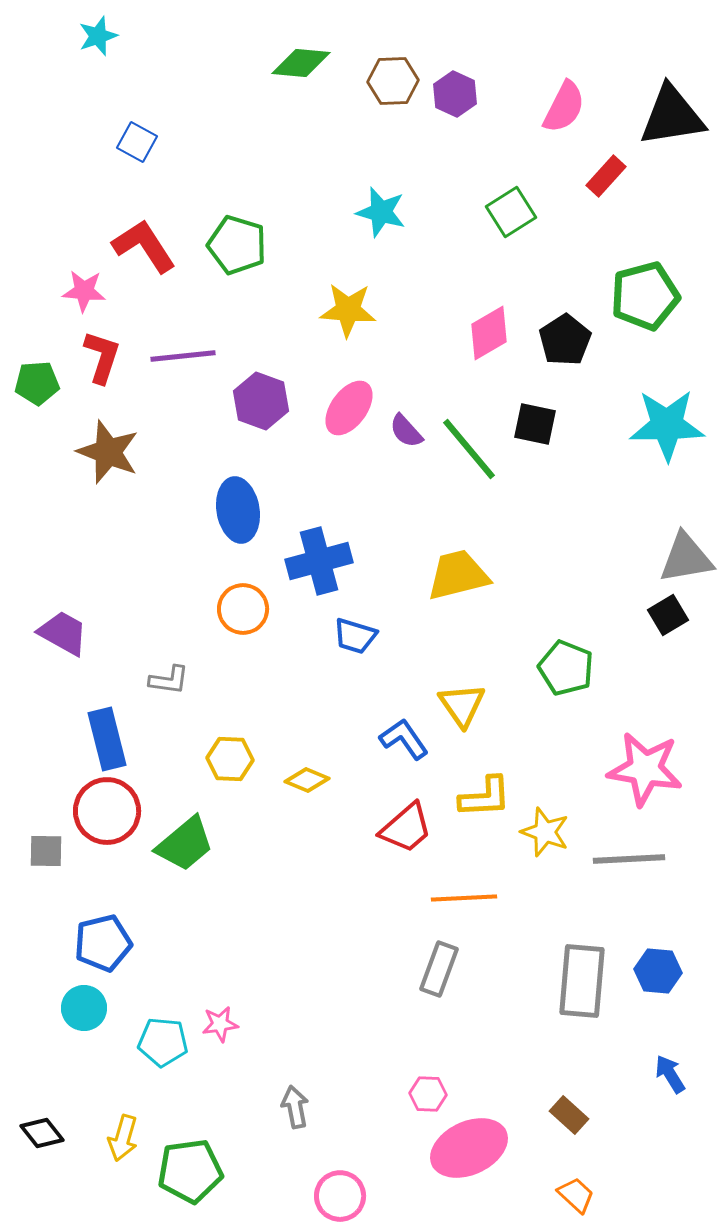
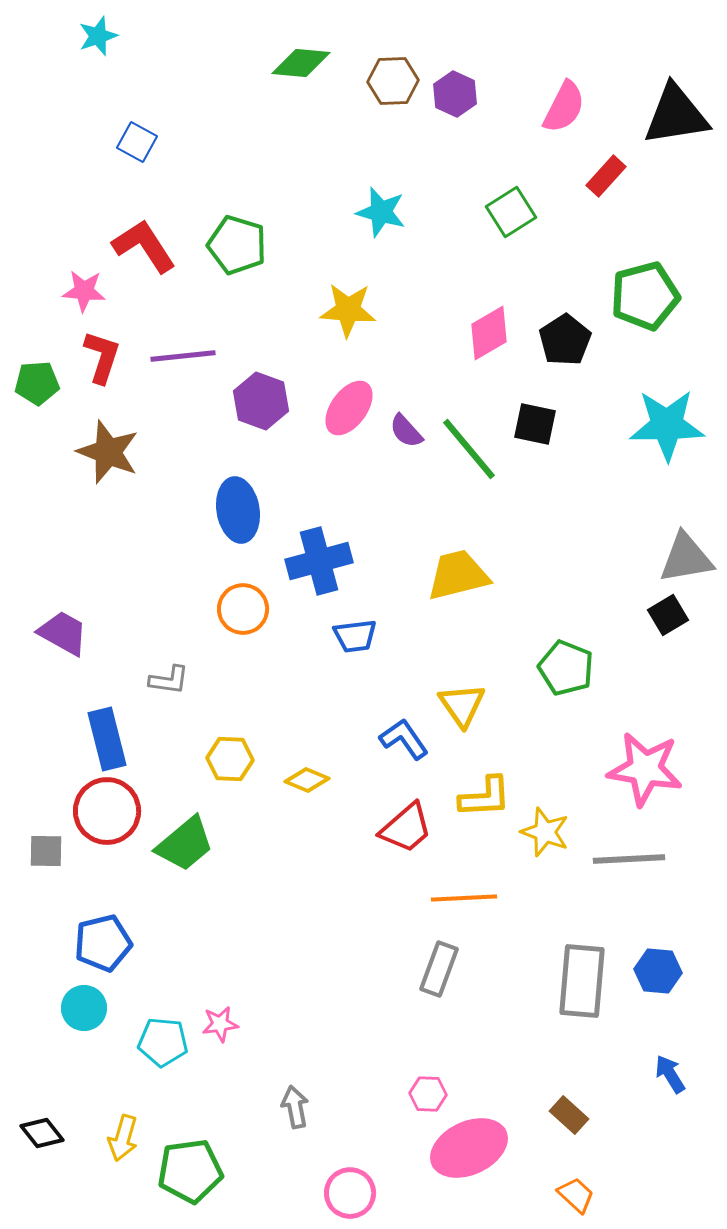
black triangle at (672, 116): moved 4 px right, 1 px up
blue trapezoid at (355, 636): rotated 24 degrees counterclockwise
pink circle at (340, 1196): moved 10 px right, 3 px up
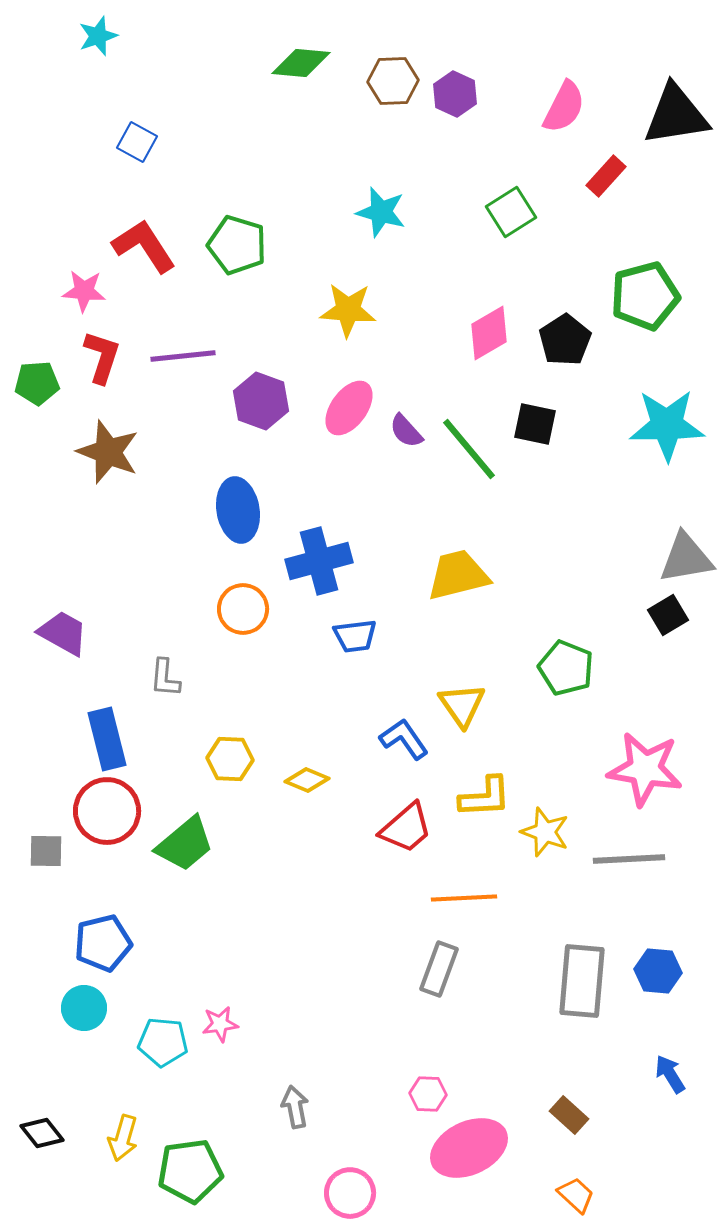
gray L-shape at (169, 680): moved 4 px left, 2 px up; rotated 87 degrees clockwise
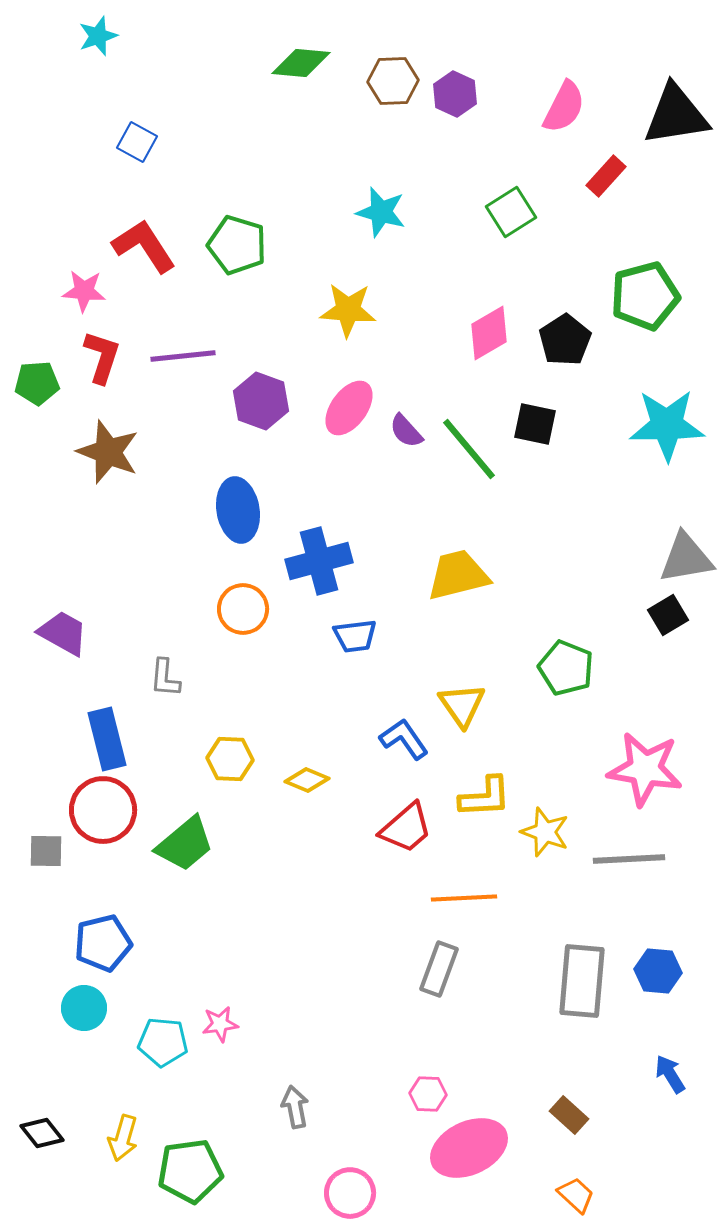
red circle at (107, 811): moved 4 px left, 1 px up
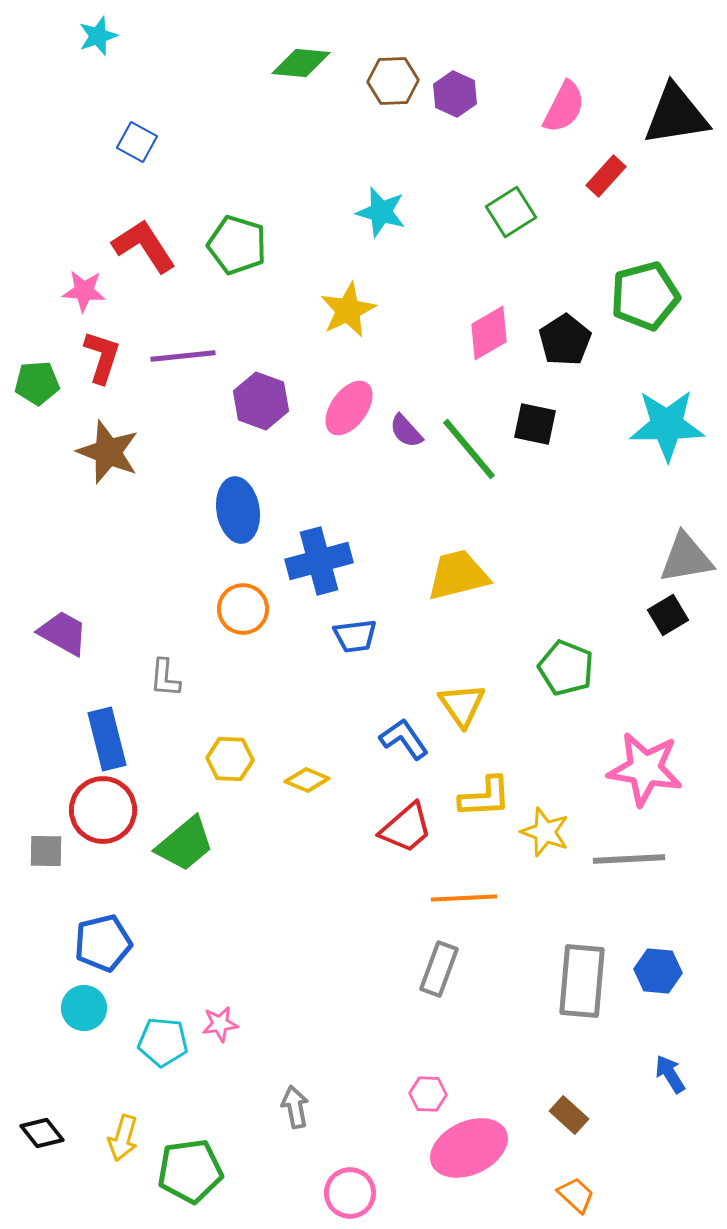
yellow star at (348, 310): rotated 30 degrees counterclockwise
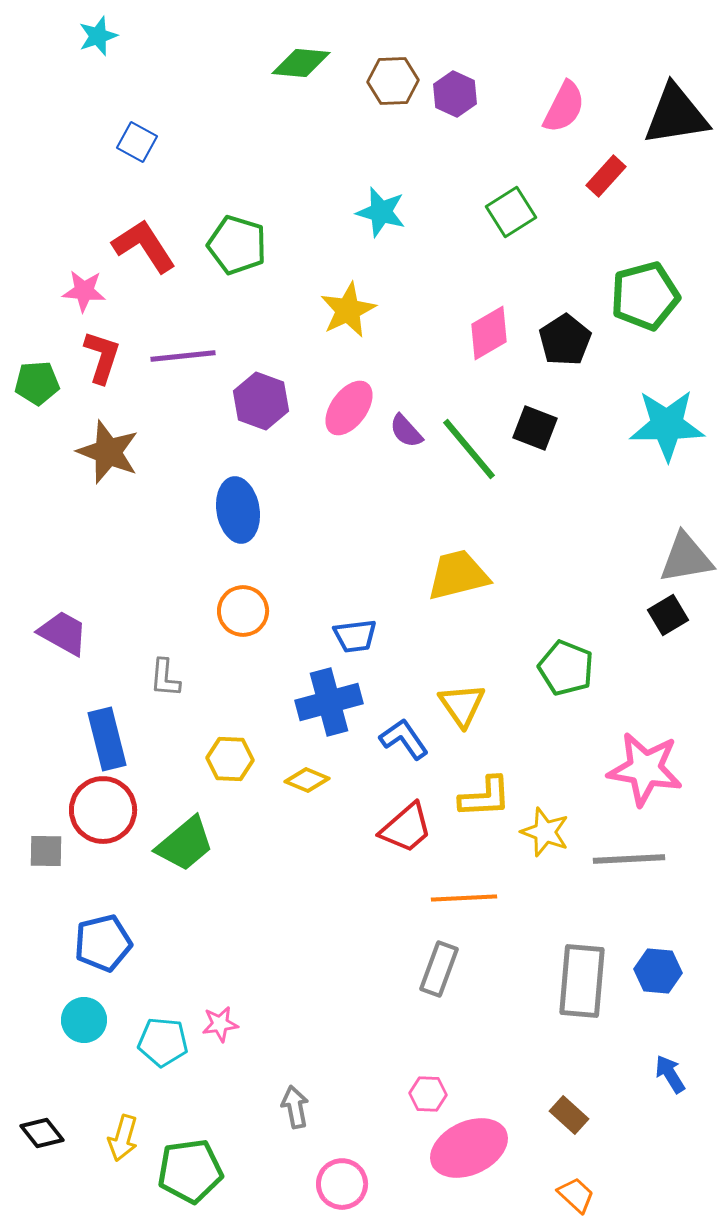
black square at (535, 424): moved 4 px down; rotated 9 degrees clockwise
blue cross at (319, 561): moved 10 px right, 141 px down
orange circle at (243, 609): moved 2 px down
cyan circle at (84, 1008): moved 12 px down
pink circle at (350, 1193): moved 8 px left, 9 px up
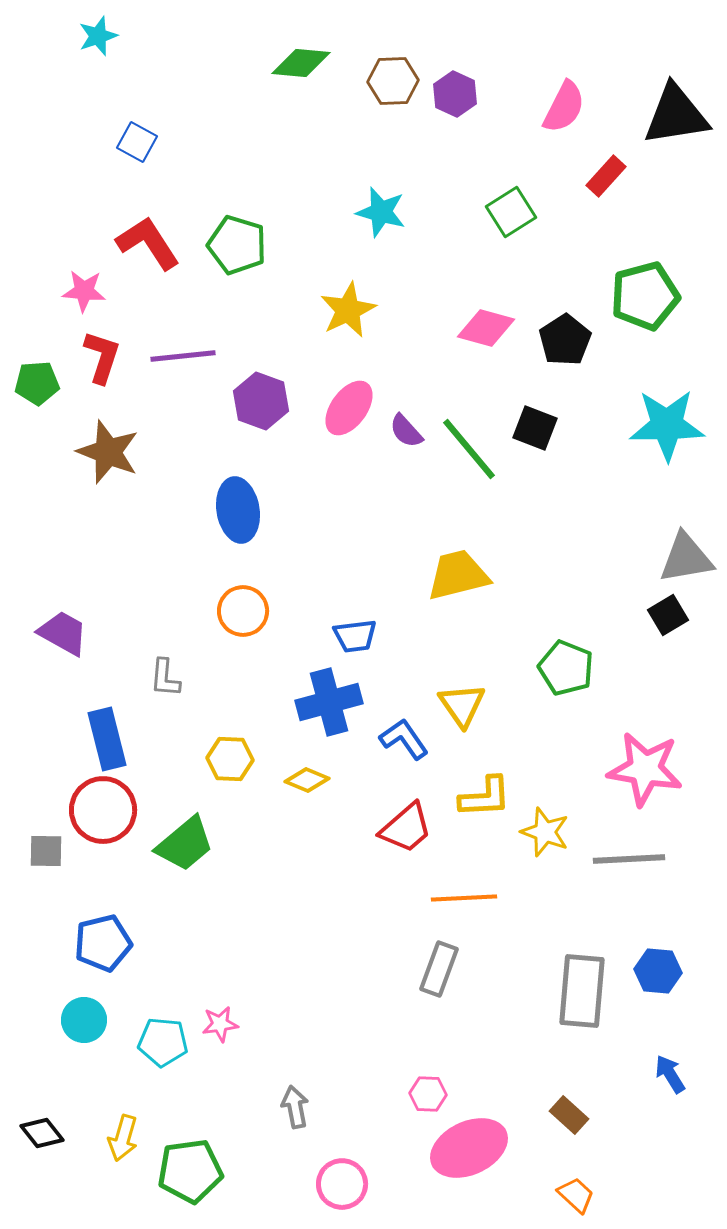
red L-shape at (144, 246): moved 4 px right, 3 px up
pink diamond at (489, 333): moved 3 px left, 5 px up; rotated 46 degrees clockwise
gray rectangle at (582, 981): moved 10 px down
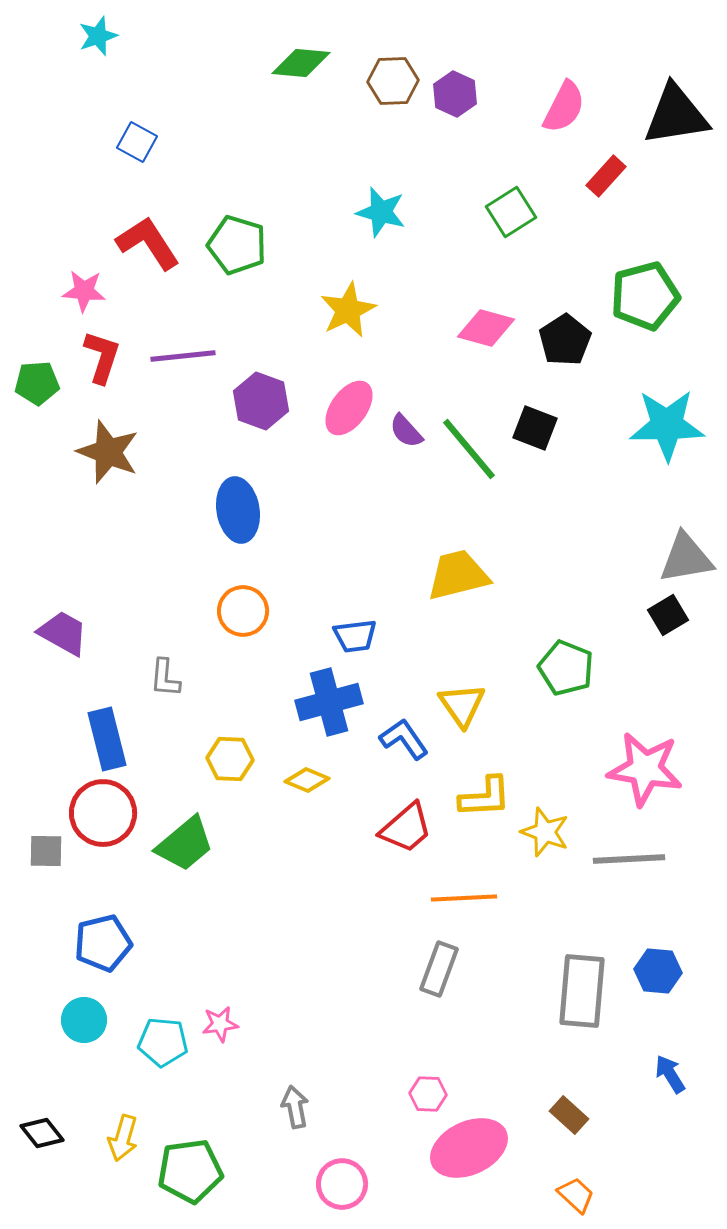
red circle at (103, 810): moved 3 px down
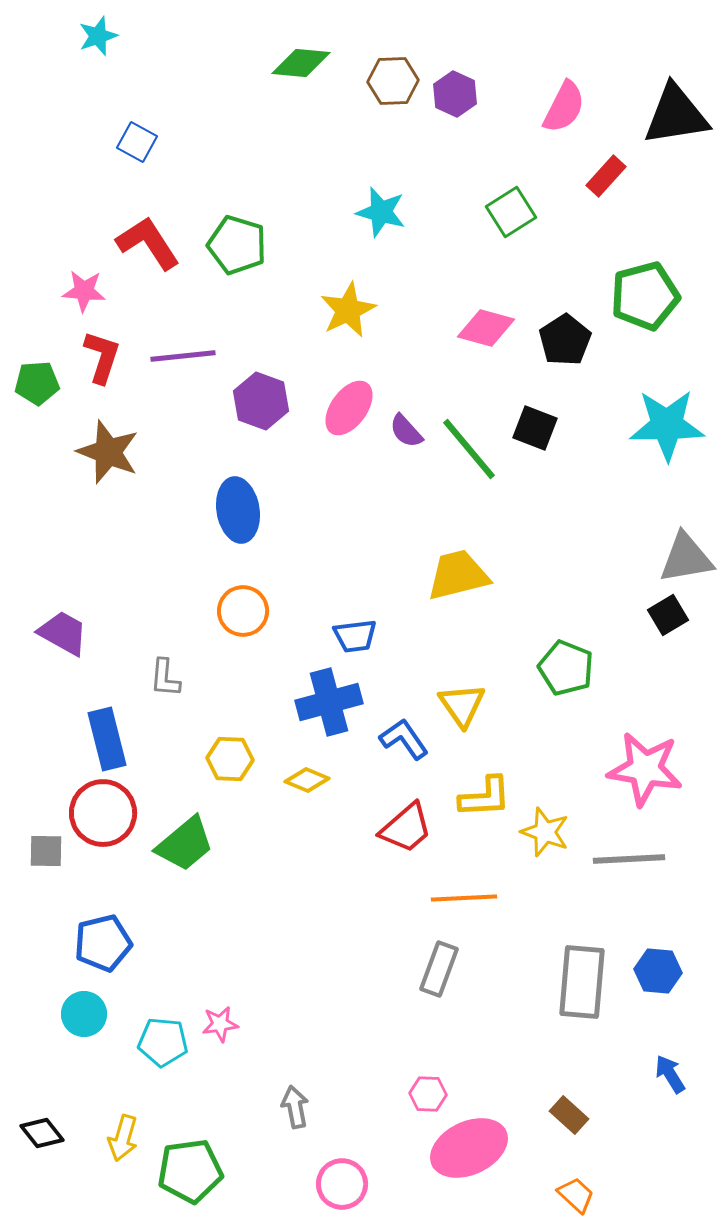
gray rectangle at (582, 991): moved 9 px up
cyan circle at (84, 1020): moved 6 px up
